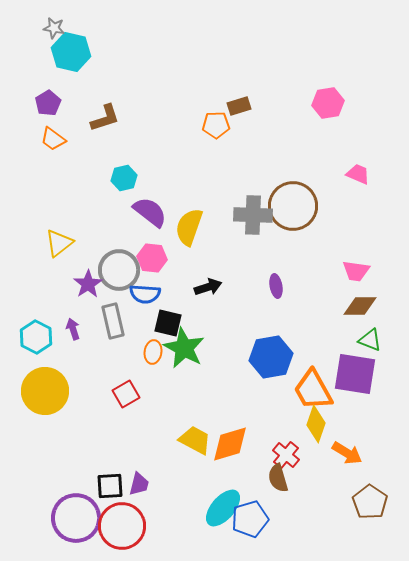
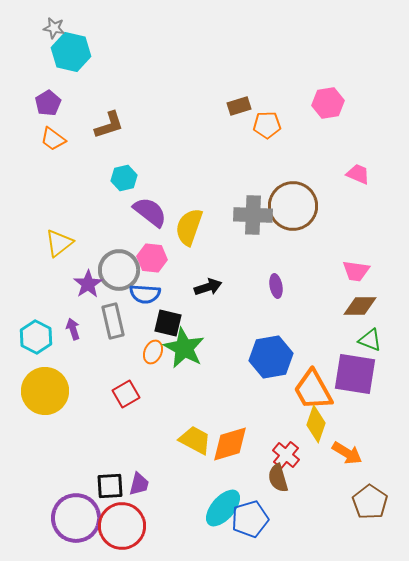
brown L-shape at (105, 118): moved 4 px right, 7 px down
orange pentagon at (216, 125): moved 51 px right
orange ellipse at (153, 352): rotated 15 degrees clockwise
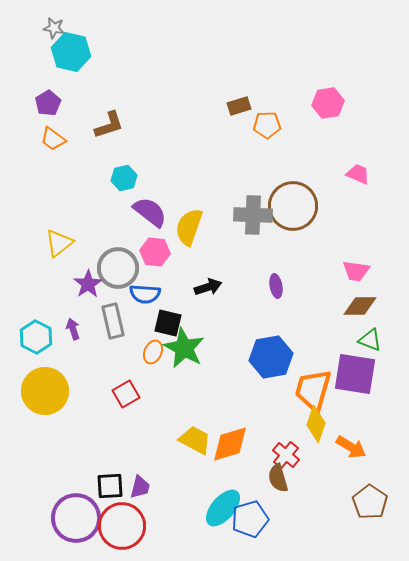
pink hexagon at (152, 258): moved 3 px right, 6 px up
gray circle at (119, 270): moved 1 px left, 2 px up
orange trapezoid at (313, 390): rotated 45 degrees clockwise
orange arrow at (347, 453): moved 4 px right, 6 px up
purple trapezoid at (139, 484): moved 1 px right, 3 px down
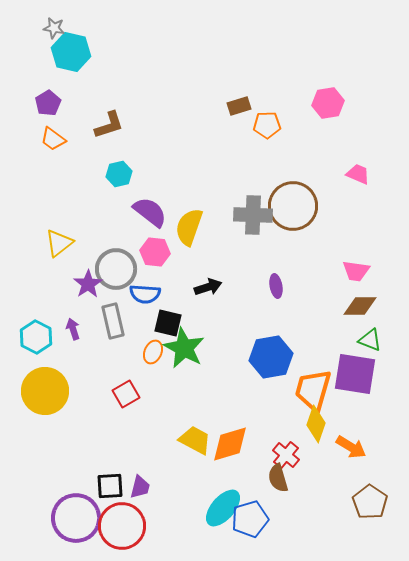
cyan hexagon at (124, 178): moved 5 px left, 4 px up
gray circle at (118, 268): moved 2 px left, 1 px down
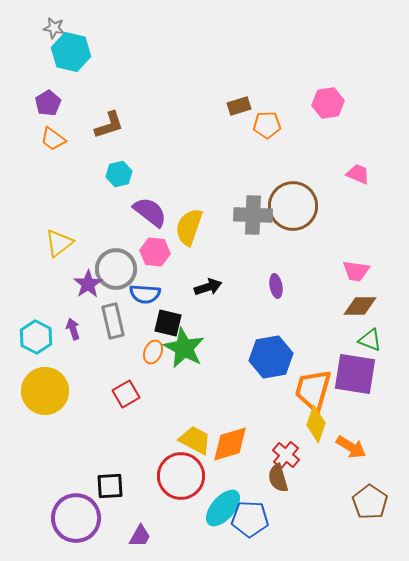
purple trapezoid at (140, 487): moved 49 px down; rotated 15 degrees clockwise
blue pentagon at (250, 519): rotated 18 degrees clockwise
red circle at (122, 526): moved 59 px right, 50 px up
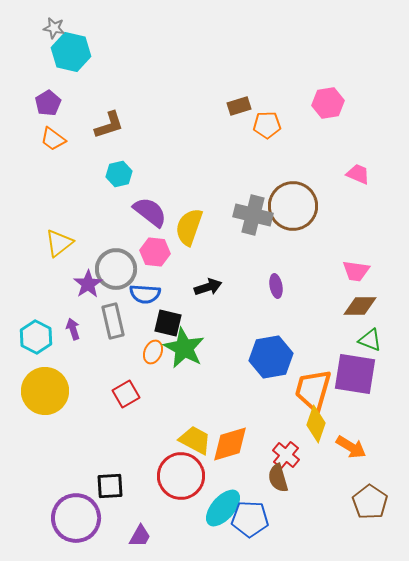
gray cross at (253, 215): rotated 12 degrees clockwise
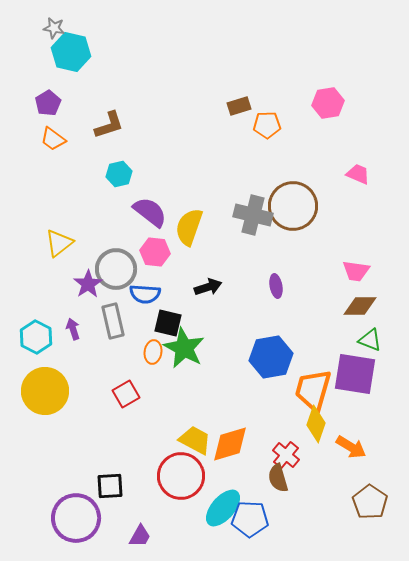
orange ellipse at (153, 352): rotated 15 degrees counterclockwise
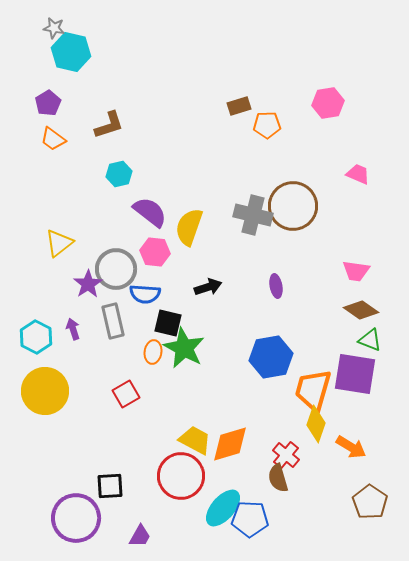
brown diamond at (360, 306): moved 1 px right, 4 px down; rotated 36 degrees clockwise
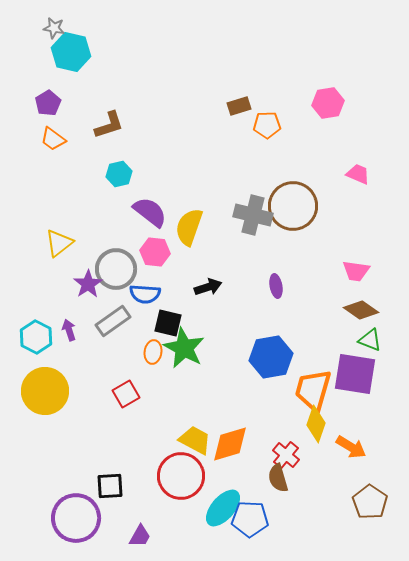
gray rectangle at (113, 321): rotated 68 degrees clockwise
purple arrow at (73, 329): moved 4 px left, 1 px down
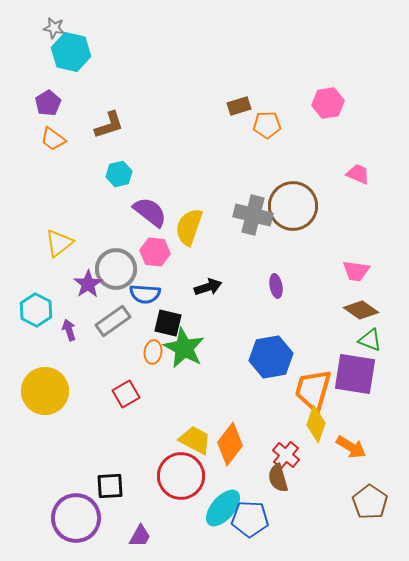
cyan hexagon at (36, 337): moved 27 px up
orange diamond at (230, 444): rotated 36 degrees counterclockwise
